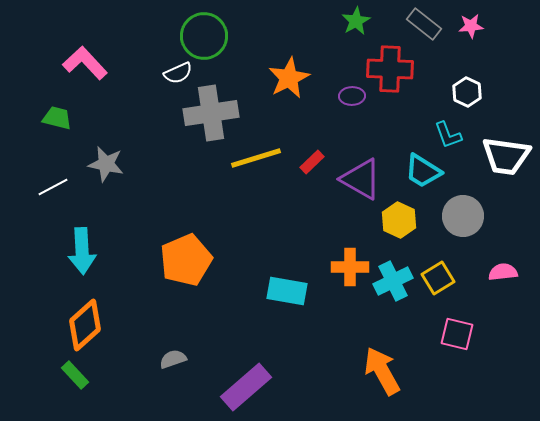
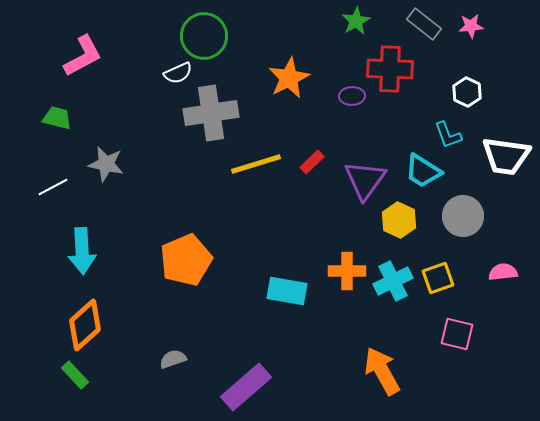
pink L-shape: moved 2 px left, 7 px up; rotated 105 degrees clockwise
yellow line: moved 6 px down
purple triangle: moved 4 px right, 1 px down; rotated 36 degrees clockwise
orange cross: moved 3 px left, 4 px down
yellow square: rotated 12 degrees clockwise
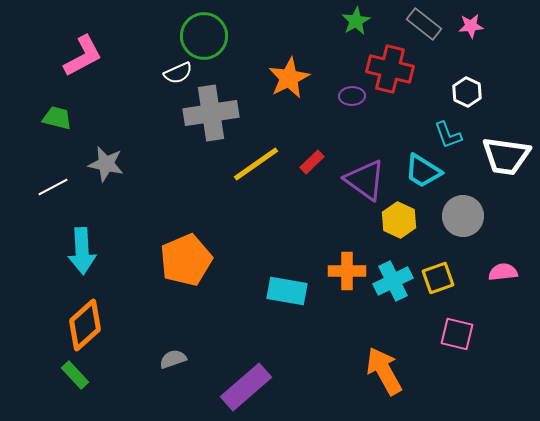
red cross: rotated 12 degrees clockwise
yellow line: rotated 18 degrees counterclockwise
purple triangle: rotated 30 degrees counterclockwise
orange arrow: moved 2 px right
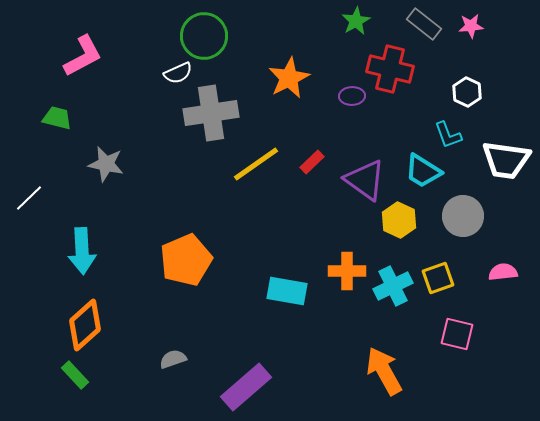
white trapezoid: moved 4 px down
white line: moved 24 px left, 11 px down; rotated 16 degrees counterclockwise
cyan cross: moved 5 px down
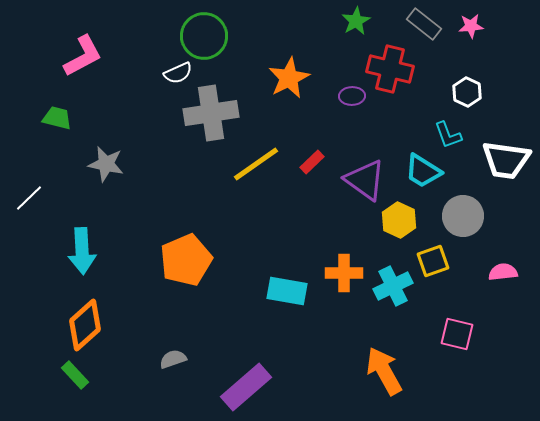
orange cross: moved 3 px left, 2 px down
yellow square: moved 5 px left, 17 px up
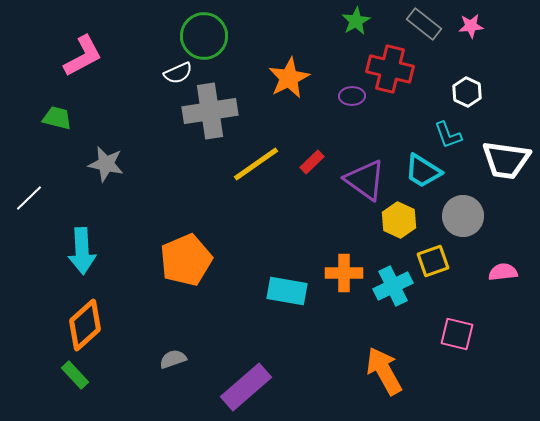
gray cross: moved 1 px left, 2 px up
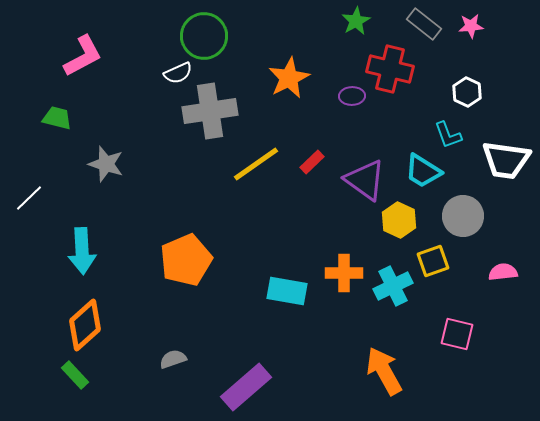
gray star: rotated 6 degrees clockwise
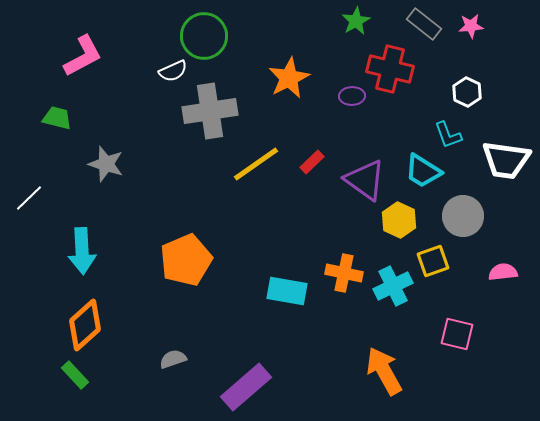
white semicircle: moved 5 px left, 2 px up
orange cross: rotated 12 degrees clockwise
